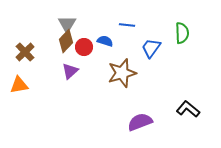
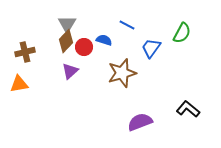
blue line: rotated 21 degrees clockwise
green semicircle: rotated 30 degrees clockwise
blue semicircle: moved 1 px left, 1 px up
brown cross: rotated 30 degrees clockwise
orange triangle: moved 1 px up
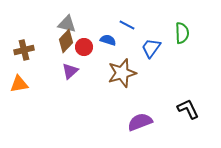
gray triangle: rotated 48 degrees counterclockwise
green semicircle: rotated 30 degrees counterclockwise
blue semicircle: moved 4 px right
brown cross: moved 1 px left, 2 px up
black L-shape: rotated 25 degrees clockwise
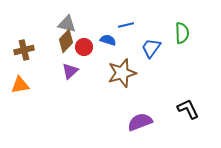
blue line: moved 1 px left; rotated 42 degrees counterclockwise
orange triangle: moved 1 px right, 1 px down
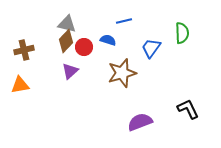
blue line: moved 2 px left, 4 px up
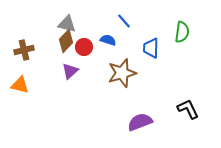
blue line: rotated 63 degrees clockwise
green semicircle: moved 1 px up; rotated 10 degrees clockwise
blue trapezoid: rotated 35 degrees counterclockwise
orange triangle: rotated 24 degrees clockwise
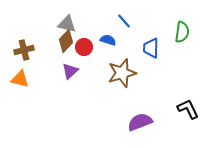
orange triangle: moved 6 px up
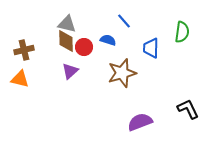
brown diamond: rotated 45 degrees counterclockwise
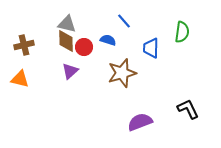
brown cross: moved 5 px up
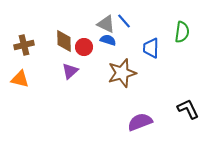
gray triangle: moved 39 px right; rotated 12 degrees clockwise
brown diamond: moved 2 px left
